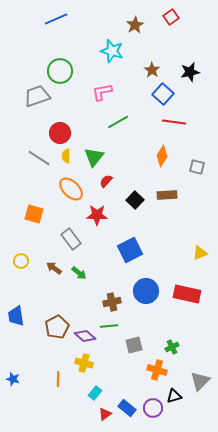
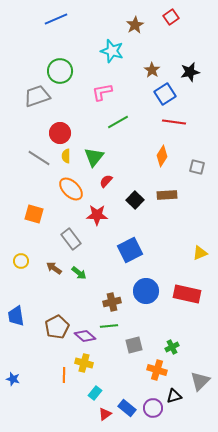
blue square at (163, 94): moved 2 px right; rotated 15 degrees clockwise
orange line at (58, 379): moved 6 px right, 4 px up
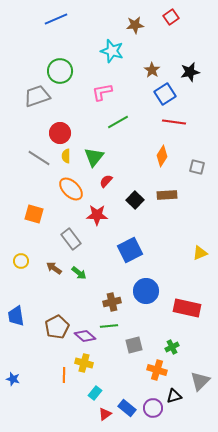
brown star at (135, 25): rotated 24 degrees clockwise
red rectangle at (187, 294): moved 14 px down
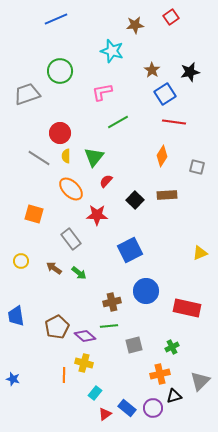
gray trapezoid at (37, 96): moved 10 px left, 2 px up
orange cross at (157, 370): moved 3 px right, 4 px down; rotated 30 degrees counterclockwise
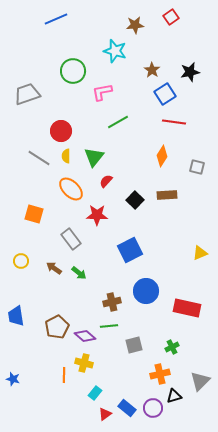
cyan star at (112, 51): moved 3 px right
green circle at (60, 71): moved 13 px right
red circle at (60, 133): moved 1 px right, 2 px up
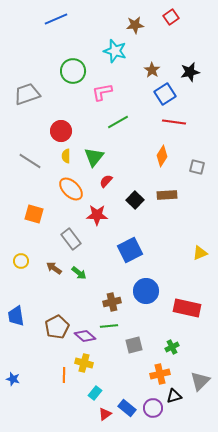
gray line at (39, 158): moved 9 px left, 3 px down
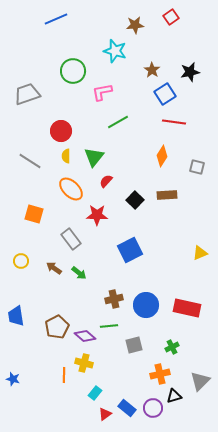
blue circle at (146, 291): moved 14 px down
brown cross at (112, 302): moved 2 px right, 3 px up
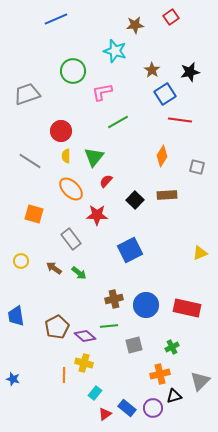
red line at (174, 122): moved 6 px right, 2 px up
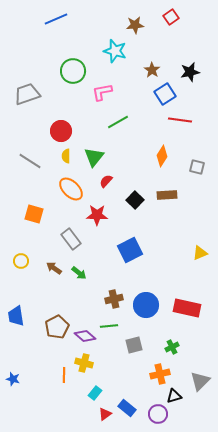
purple circle at (153, 408): moved 5 px right, 6 px down
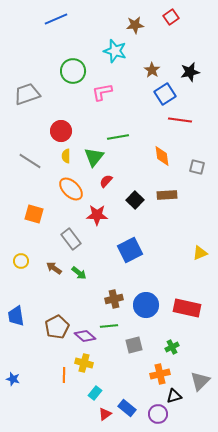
green line at (118, 122): moved 15 px down; rotated 20 degrees clockwise
orange diamond at (162, 156): rotated 40 degrees counterclockwise
